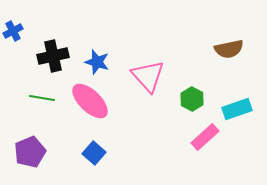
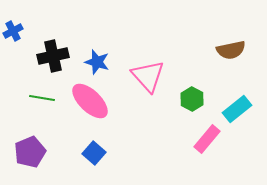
brown semicircle: moved 2 px right, 1 px down
cyan rectangle: rotated 20 degrees counterclockwise
pink rectangle: moved 2 px right, 2 px down; rotated 8 degrees counterclockwise
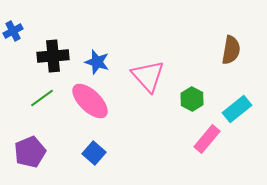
brown semicircle: rotated 68 degrees counterclockwise
black cross: rotated 8 degrees clockwise
green line: rotated 45 degrees counterclockwise
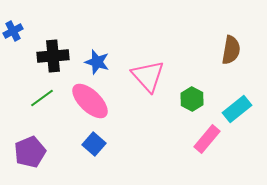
blue square: moved 9 px up
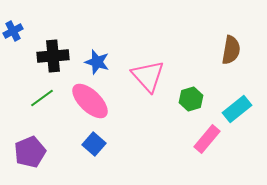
green hexagon: moved 1 px left; rotated 15 degrees clockwise
